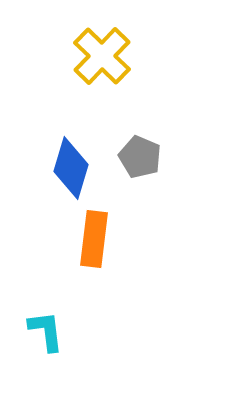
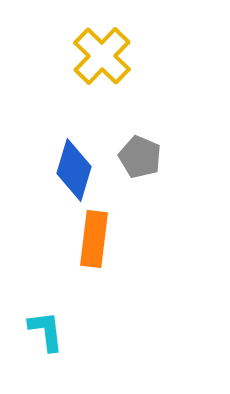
blue diamond: moved 3 px right, 2 px down
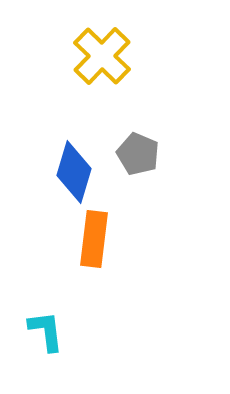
gray pentagon: moved 2 px left, 3 px up
blue diamond: moved 2 px down
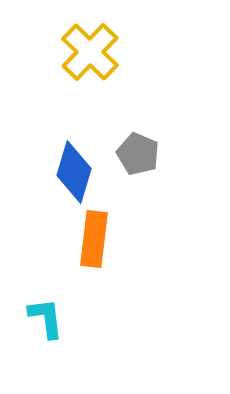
yellow cross: moved 12 px left, 4 px up
cyan L-shape: moved 13 px up
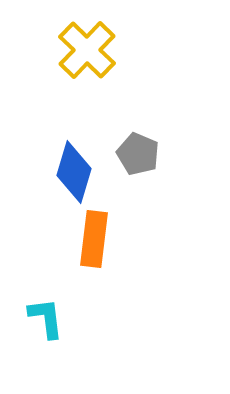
yellow cross: moved 3 px left, 2 px up
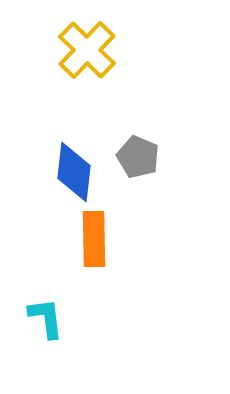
gray pentagon: moved 3 px down
blue diamond: rotated 10 degrees counterclockwise
orange rectangle: rotated 8 degrees counterclockwise
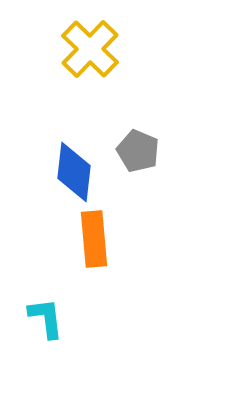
yellow cross: moved 3 px right, 1 px up
gray pentagon: moved 6 px up
orange rectangle: rotated 4 degrees counterclockwise
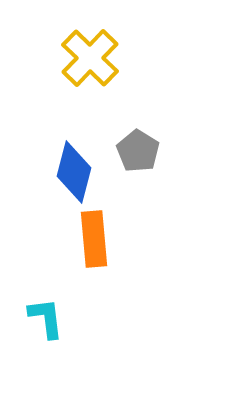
yellow cross: moved 9 px down
gray pentagon: rotated 9 degrees clockwise
blue diamond: rotated 8 degrees clockwise
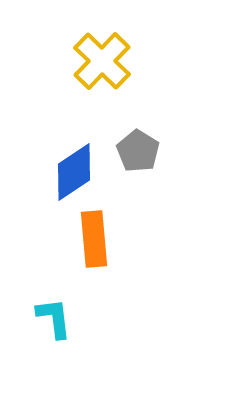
yellow cross: moved 12 px right, 3 px down
blue diamond: rotated 42 degrees clockwise
cyan L-shape: moved 8 px right
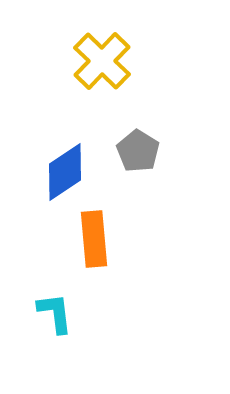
blue diamond: moved 9 px left
cyan L-shape: moved 1 px right, 5 px up
